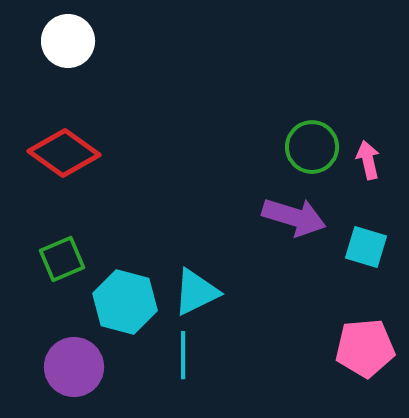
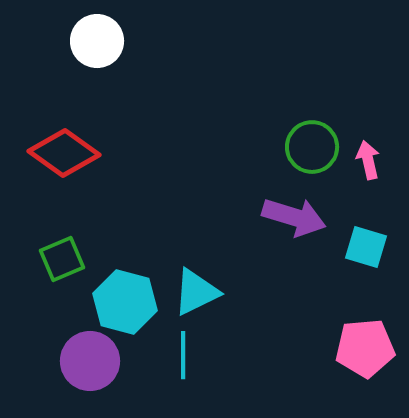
white circle: moved 29 px right
purple circle: moved 16 px right, 6 px up
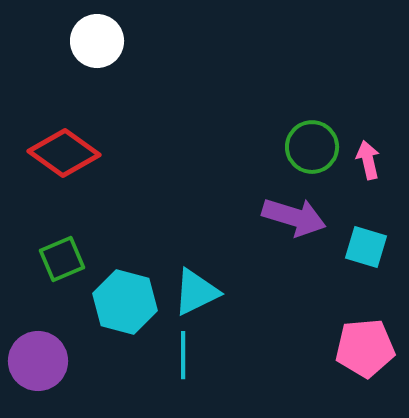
purple circle: moved 52 px left
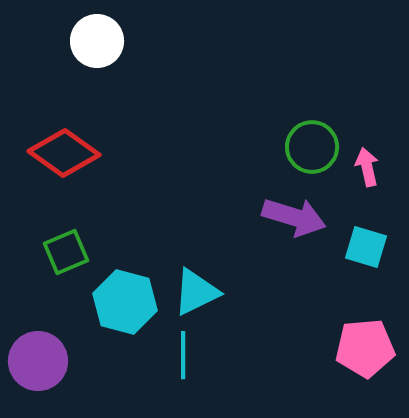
pink arrow: moved 1 px left, 7 px down
green square: moved 4 px right, 7 px up
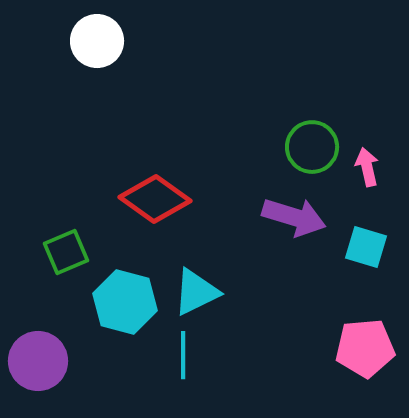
red diamond: moved 91 px right, 46 px down
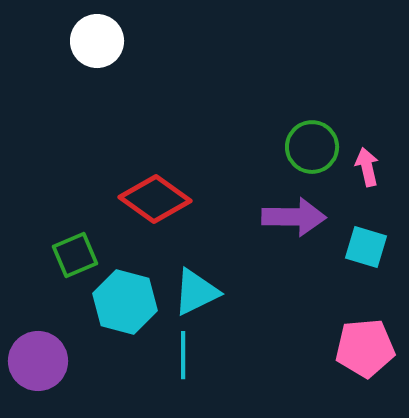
purple arrow: rotated 16 degrees counterclockwise
green square: moved 9 px right, 3 px down
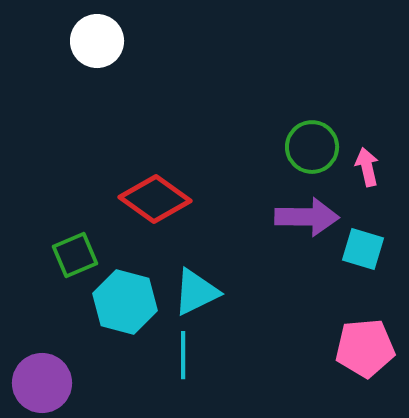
purple arrow: moved 13 px right
cyan square: moved 3 px left, 2 px down
purple circle: moved 4 px right, 22 px down
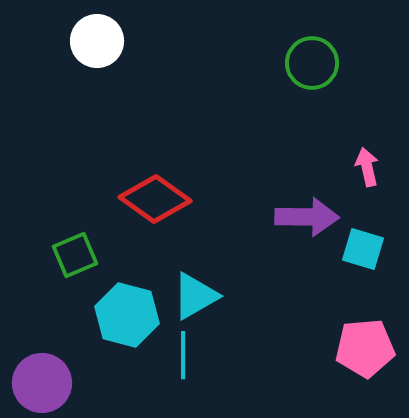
green circle: moved 84 px up
cyan triangle: moved 1 px left, 4 px down; rotated 4 degrees counterclockwise
cyan hexagon: moved 2 px right, 13 px down
